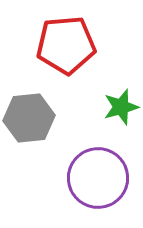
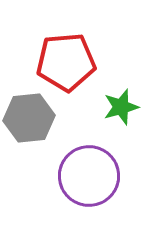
red pentagon: moved 17 px down
purple circle: moved 9 px left, 2 px up
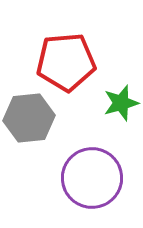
green star: moved 4 px up
purple circle: moved 3 px right, 2 px down
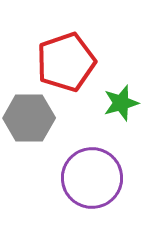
red pentagon: rotated 14 degrees counterclockwise
gray hexagon: rotated 6 degrees clockwise
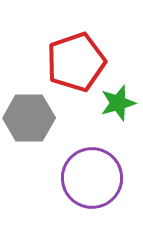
red pentagon: moved 10 px right
green star: moved 3 px left
